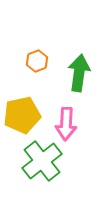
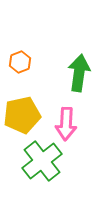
orange hexagon: moved 17 px left, 1 px down
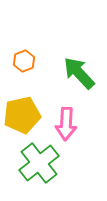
orange hexagon: moved 4 px right, 1 px up
green arrow: rotated 51 degrees counterclockwise
green cross: moved 3 px left, 2 px down
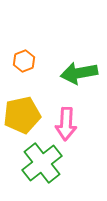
green arrow: rotated 57 degrees counterclockwise
green cross: moved 3 px right
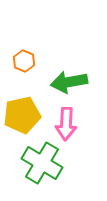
orange hexagon: rotated 15 degrees counterclockwise
green arrow: moved 10 px left, 9 px down
green cross: rotated 21 degrees counterclockwise
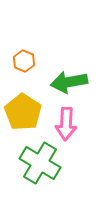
yellow pentagon: moved 1 px right, 3 px up; rotated 27 degrees counterclockwise
green cross: moved 2 px left
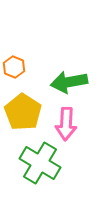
orange hexagon: moved 10 px left, 6 px down
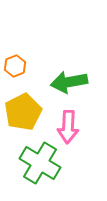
orange hexagon: moved 1 px right, 1 px up; rotated 15 degrees clockwise
yellow pentagon: rotated 12 degrees clockwise
pink arrow: moved 2 px right, 3 px down
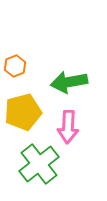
yellow pentagon: rotated 12 degrees clockwise
green cross: moved 1 px left, 1 px down; rotated 21 degrees clockwise
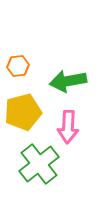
orange hexagon: moved 3 px right; rotated 15 degrees clockwise
green arrow: moved 1 px left, 1 px up
